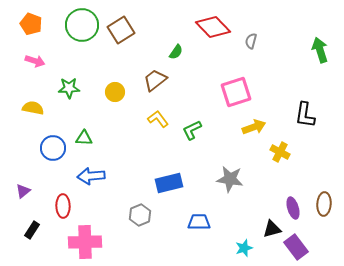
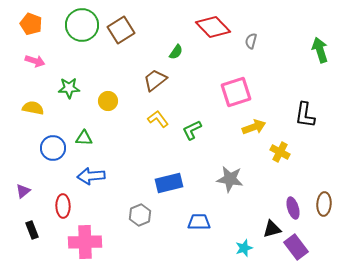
yellow circle: moved 7 px left, 9 px down
black rectangle: rotated 54 degrees counterclockwise
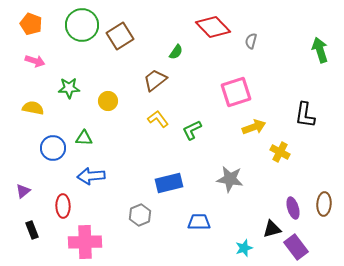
brown square: moved 1 px left, 6 px down
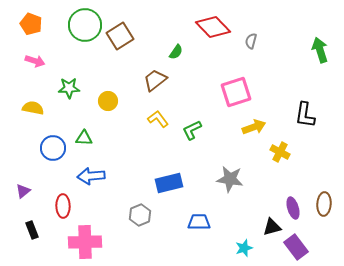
green circle: moved 3 px right
black triangle: moved 2 px up
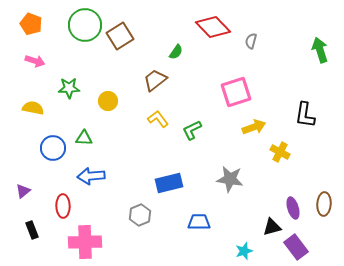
cyan star: moved 3 px down
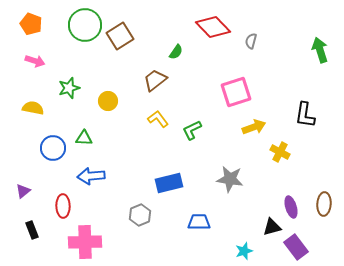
green star: rotated 15 degrees counterclockwise
purple ellipse: moved 2 px left, 1 px up
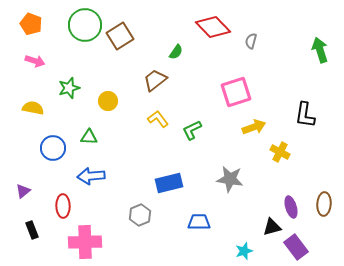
green triangle: moved 5 px right, 1 px up
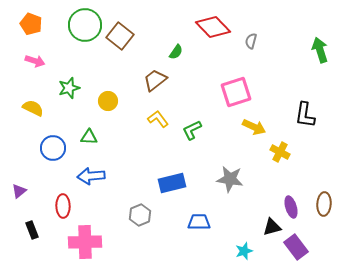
brown square: rotated 20 degrees counterclockwise
yellow semicircle: rotated 15 degrees clockwise
yellow arrow: rotated 45 degrees clockwise
blue rectangle: moved 3 px right
purple triangle: moved 4 px left
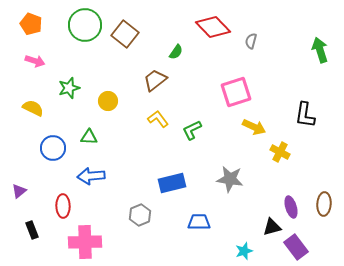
brown square: moved 5 px right, 2 px up
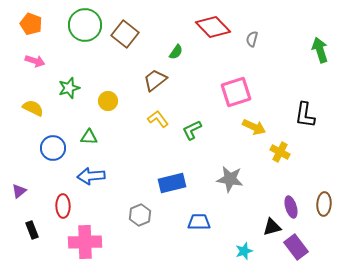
gray semicircle: moved 1 px right, 2 px up
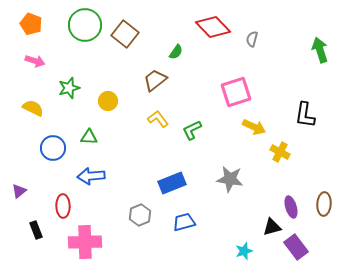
blue rectangle: rotated 8 degrees counterclockwise
blue trapezoid: moved 15 px left; rotated 15 degrees counterclockwise
black rectangle: moved 4 px right
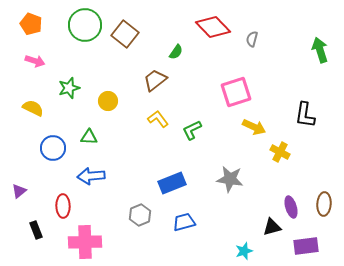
purple rectangle: moved 10 px right, 1 px up; rotated 60 degrees counterclockwise
